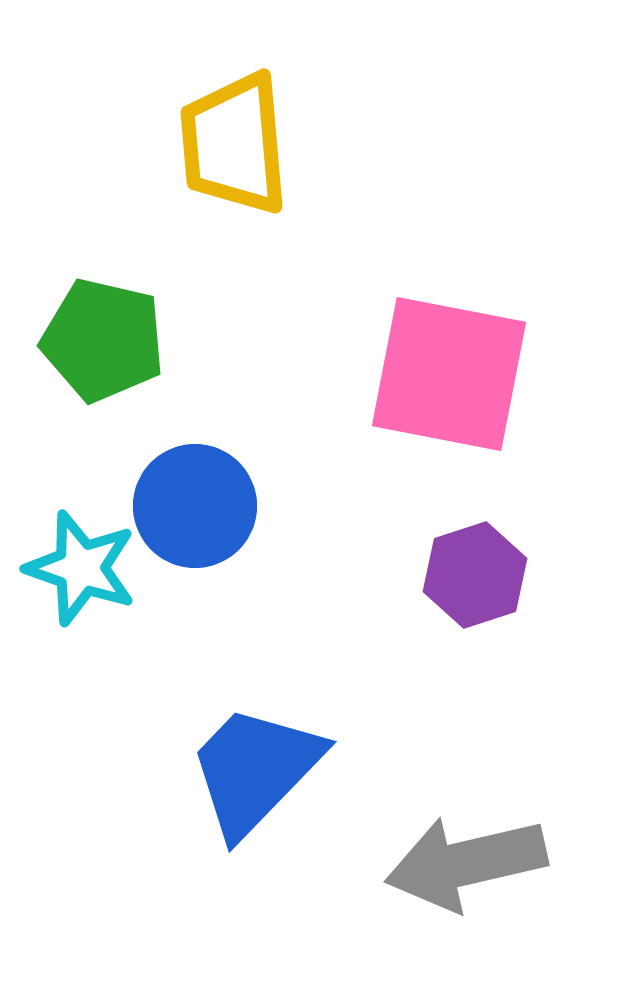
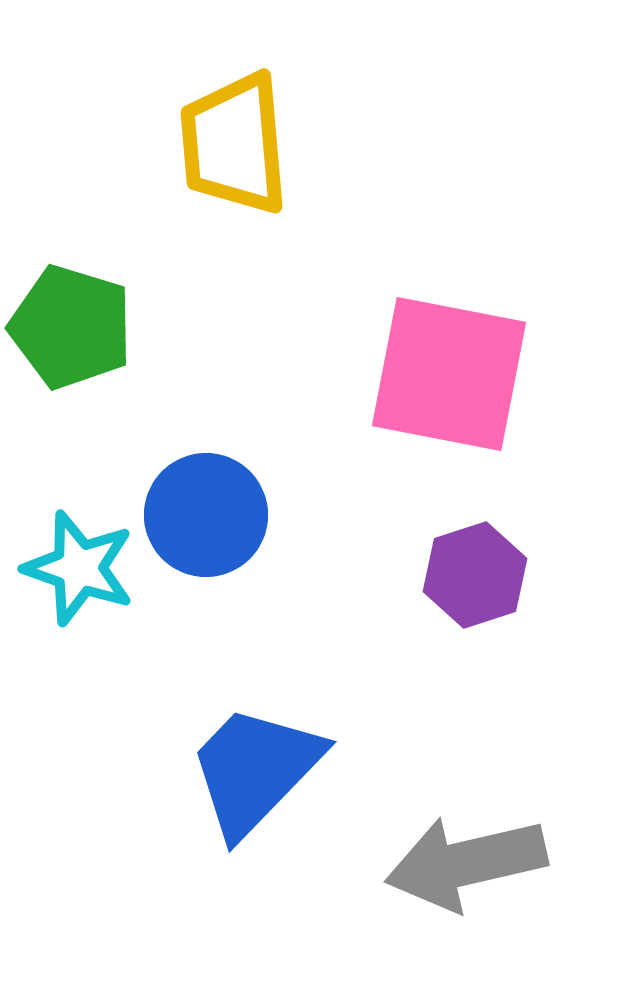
green pentagon: moved 32 px left, 13 px up; rotated 4 degrees clockwise
blue circle: moved 11 px right, 9 px down
cyan star: moved 2 px left
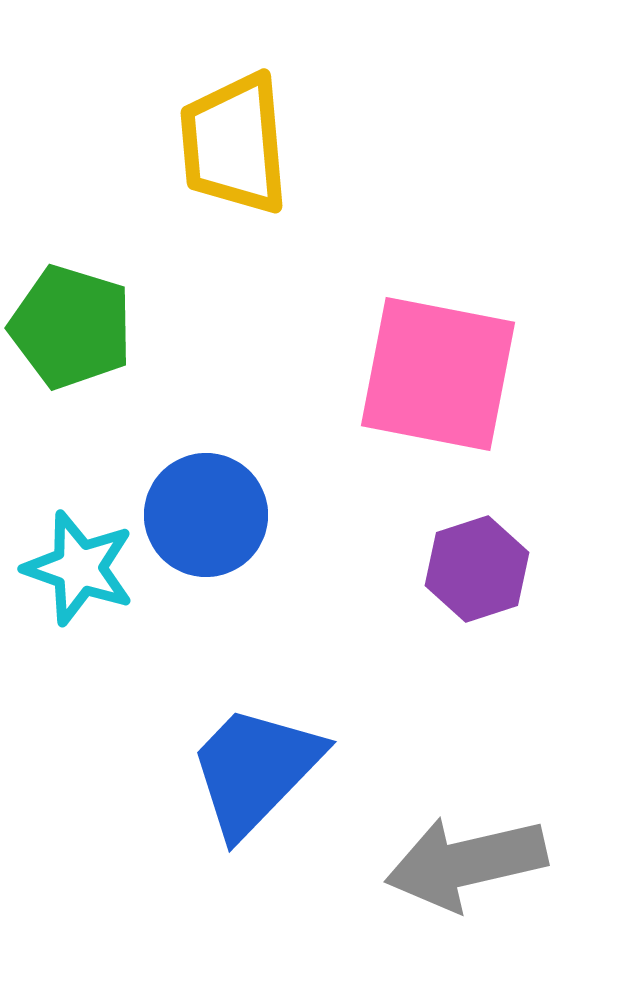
pink square: moved 11 px left
purple hexagon: moved 2 px right, 6 px up
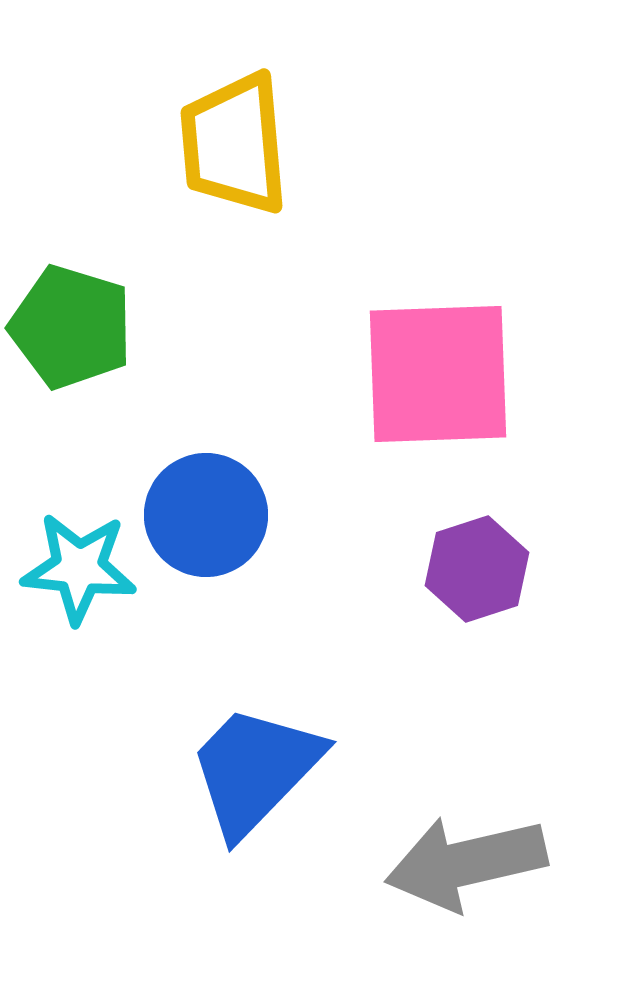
pink square: rotated 13 degrees counterclockwise
cyan star: rotated 13 degrees counterclockwise
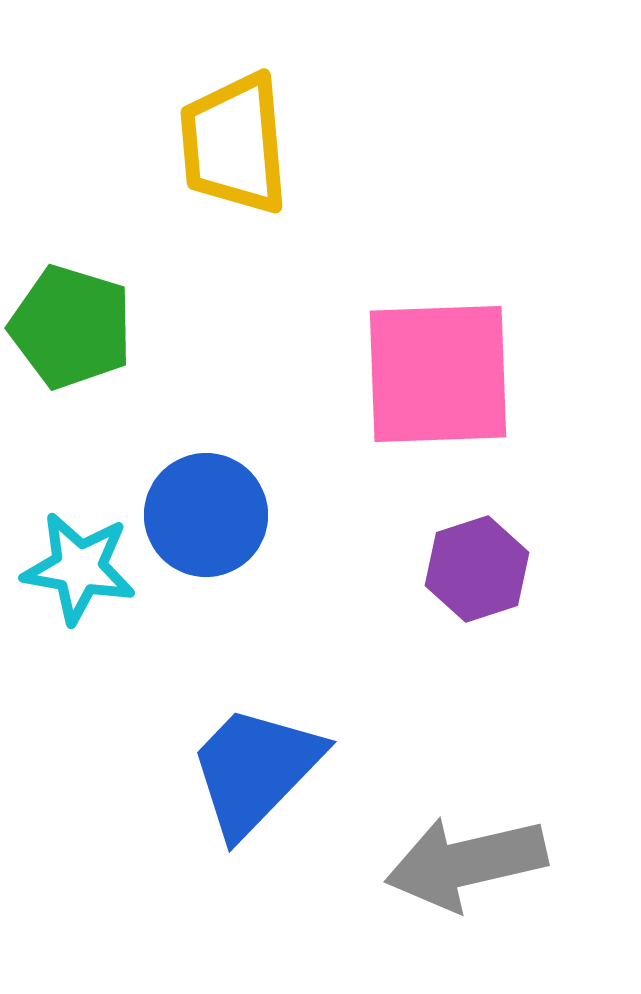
cyan star: rotated 4 degrees clockwise
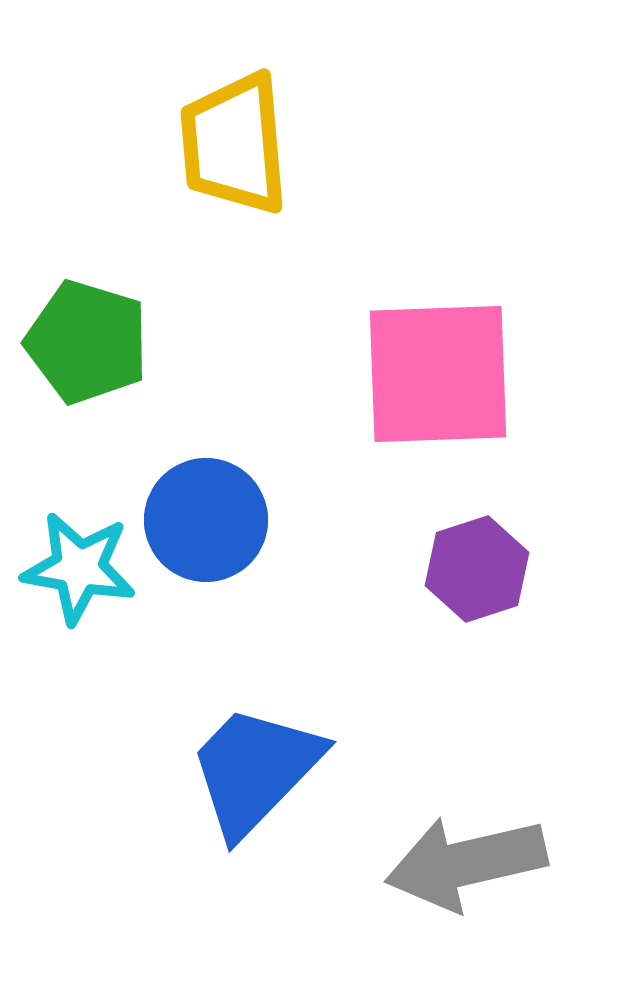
green pentagon: moved 16 px right, 15 px down
blue circle: moved 5 px down
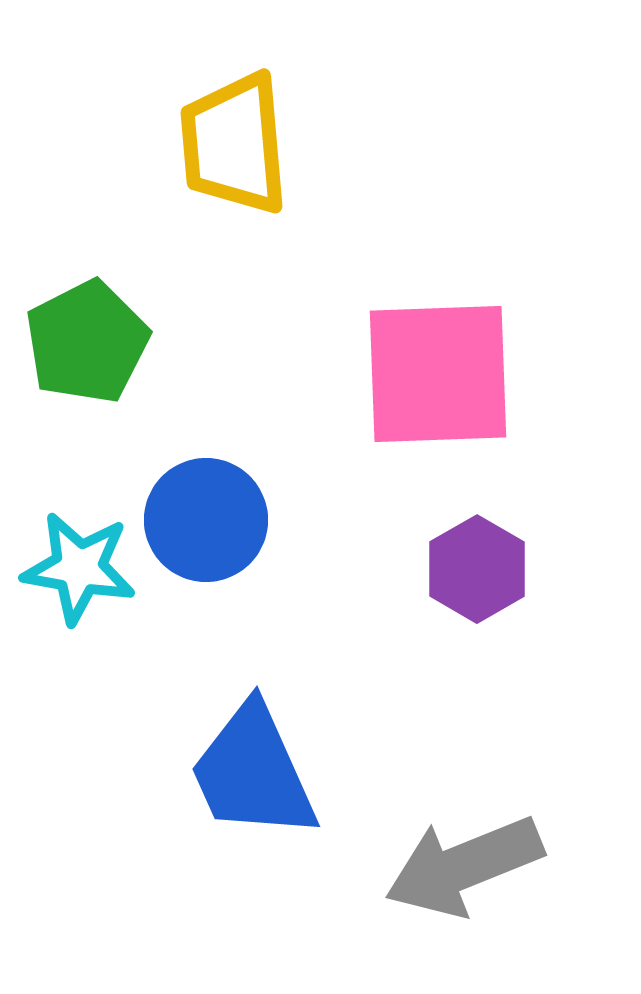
green pentagon: rotated 28 degrees clockwise
purple hexagon: rotated 12 degrees counterclockwise
blue trapezoid: moved 2 px left, 2 px down; rotated 68 degrees counterclockwise
gray arrow: moved 2 px left, 3 px down; rotated 9 degrees counterclockwise
